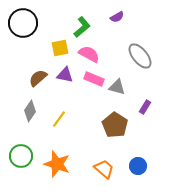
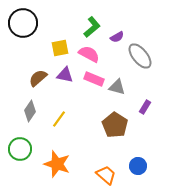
purple semicircle: moved 20 px down
green L-shape: moved 10 px right
green circle: moved 1 px left, 7 px up
orange trapezoid: moved 2 px right, 6 px down
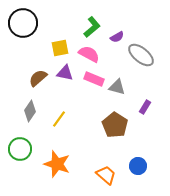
gray ellipse: moved 1 px right, 1 px up; rotated 12 degrees counterclockwise
purple triangle: moved 2 px up
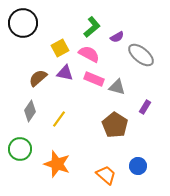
yellow square: rotated 18 degrees counterclockwise
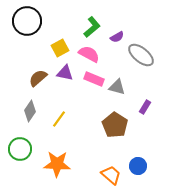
black circle: moved 4 px right, 2 px up
orange star: rotated 16 degrees counterclockwise
orange trapezoid: moved 5 px right
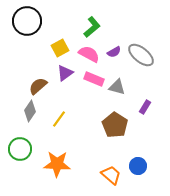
purple semicircle: moved 3 px left, 15 px down
purple triangle: rotated 48 degrees counterclockwise
brown semicircle: moved 8 px down
